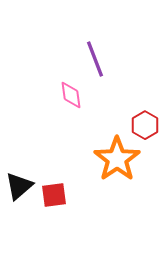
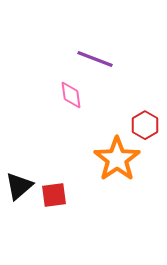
purple line: rotated 48 degrees counterclockwise
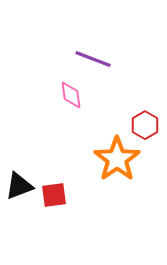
purple line: moved 2 px left
black triangle: rotated 20 degrees clockwise
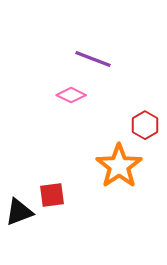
pink diamond: rotated 56 degrees counterclockwise
orange star: moved 2 px right, 7 px down
black triangle: moved 26 px down
red square: moved 2 px left
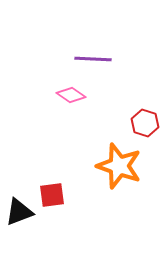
purple line: rotated 18 degrees counterclockwise
pink diamond: rotated 8 degrees clockwise
red hexagon: moved 2 px up; rotated 12 degrees counterclockwise
orange star: rotated 18 degrees counterclockwise
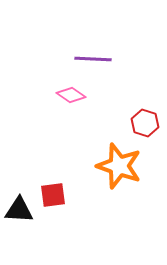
red square: moved 1 px right
black triangle: moved 2 px up; rotated 24 degrees clockwise
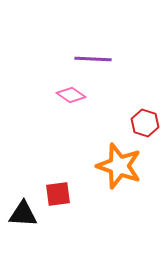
red square: moved 5 px right, 1 px up
black triangle: moved 4 px right, 4 px down
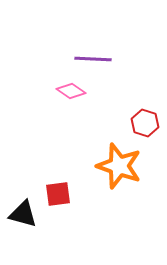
pink diamond: moved 4 px up
black triangle: rotated 12 degrees clockwise
